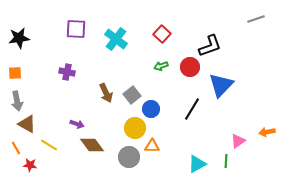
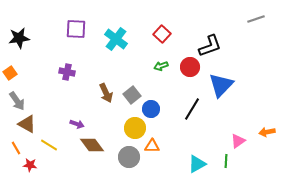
orange square: moved 5 px left; rotated 32 degrees counterclockwise
gray arrow: rotated 24 degrees counterclockwise
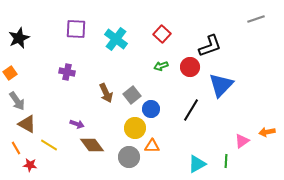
black star: rotated 15 degrees counterclockwise
black line: moved 1 px left, 1 px down
pink triangle: moved 4 px right
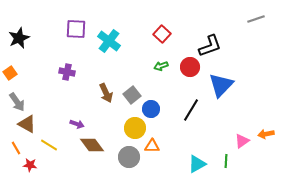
cyan cross: moved 7 px left, 2 px down
gray arrow: moved 1 px down
orange arrow: moved 1 px left, 2 px down
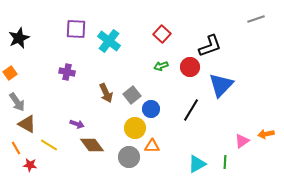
green line: moved 1 px left, 1 px down
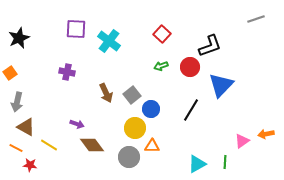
gray arrow: rotated 48 degrees clockwise
brown triangle: moved 1 px left, 3 px down
orange line: rotated 32 degrees counterclockwise
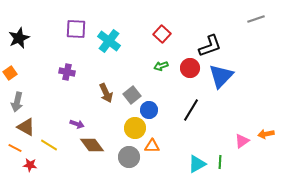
red circle: moved 1 px down
blue triangle: moved 9 px up
blue circle: moved 2 px left, 1 px down
orange line: moved 1 px left
green line: moved 5 px left
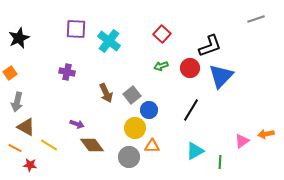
cyan triangle: moved 2 px left, 13 px up
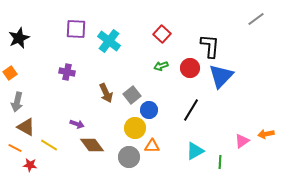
gray line: rotated 18 degrees counterclockwise
black L-shape: rotated 65 degrees counterclockwise
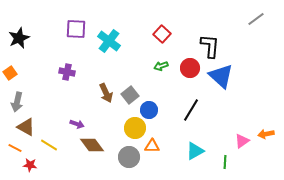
blue triangle: rotated 32 degrees counterclockwise
gray square: moved 2 px left
green line: moved 5 px right
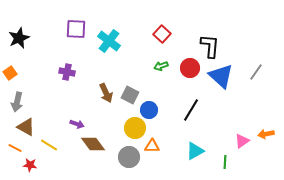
gray line: moved 53 px down; rotated 18 degrees counterclockwise
gray square: rotated 24 degrees counterclockwise
brown diamond: moved 1 px right, 1 px up
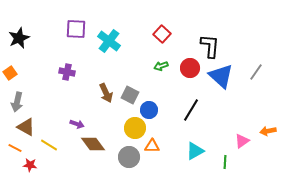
orange arrow: moved 2 px right, 3 px up
